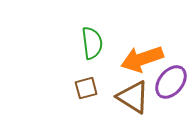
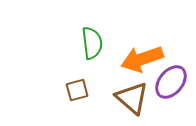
brown square: moved 9 px left, 2 px down
brown triangle: moved 1 px left, 1 px down; rotated 9 degrees clockwise
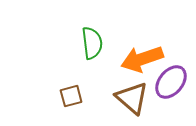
brown square: moved 6 px left, 6 px down
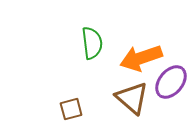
orange arrow: moved 1 px left, 1 px up
brown square: moved 13 px down
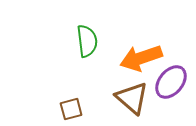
green semicircle: moved 5 px left, 2 px up
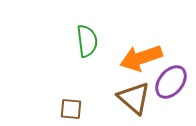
brown triangle: moved 2 px right
brown square: rotated 20 degrees clockwise
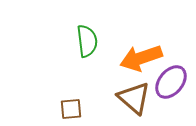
brown square: rotated 10 degrees counterclockwise
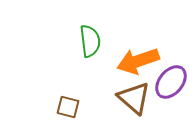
green semicircle: moved 3 px right
orange arrow: moved 3 px left, 3 px down
brown square: moved 3 px left, 2 px up; rotated 20 degrees clockwise
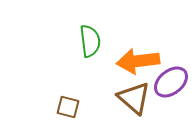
orange arrow: rotated 12 degrees clockwise
purple ellipse: rotated 12 degrees clockwise
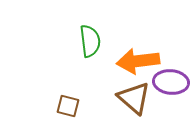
purple ellipse: rotated 44 degrees clockwise
brown square: moved 1 px up
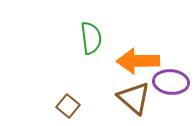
green semicircle: moved 1 px right, 3 px up
orange arrow: rotated 6 degrees clockwise
brown square: rotated 25 degrees clockwise
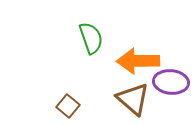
green semicircle: rotated 12 degrees counterclockwise
brown triangle: moved 1 px left, 1 px down
